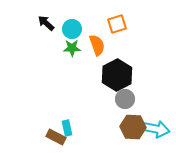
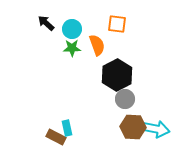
orange square: rotated 24 degrees clockwise
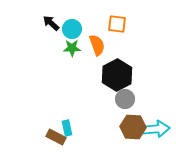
black arrow: moved 5 px right
cyan arrow: rotated 16 degrees counterclockwise
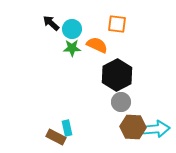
orange semicircle: rotated 45 degrees counterclockwise
gray circle: moved 4 px left, 3 px down
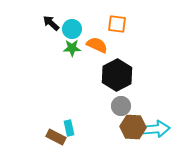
gray circle: moved 4 px down
cyan rectangle: moved 2 px right
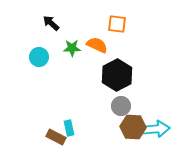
cyan circle: moved 33 px left, 28 px down
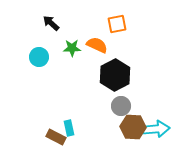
orange square: rotated 18 degrees counterclockwise
black hexagon: moved 2 px left
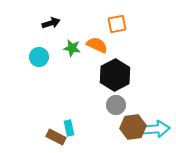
black arrow: rotated 120 degrees clockwise
green star: rotated 12 degrees clockwise
gray circle: moved 5 px left, 1 px up
brown hexagon: rotated 10 degrees counterclockwise
